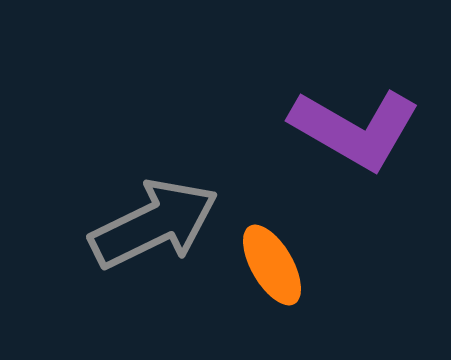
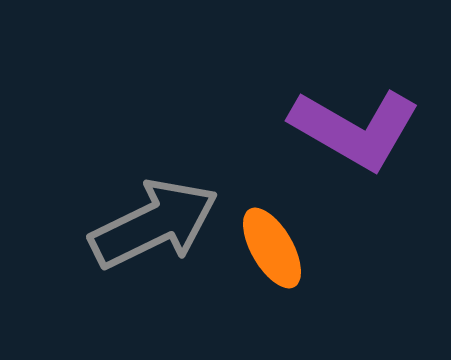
orange ellipse: moved 17 px up
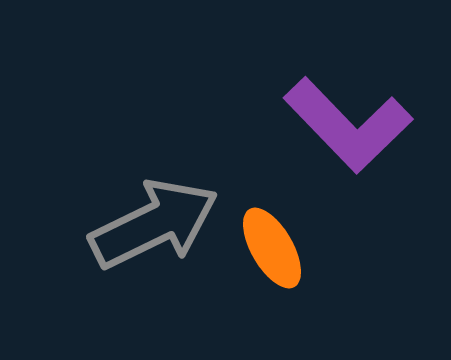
purple L-shape: moved 7 px left, 4 px up; rotated 16 degrees clockwise
